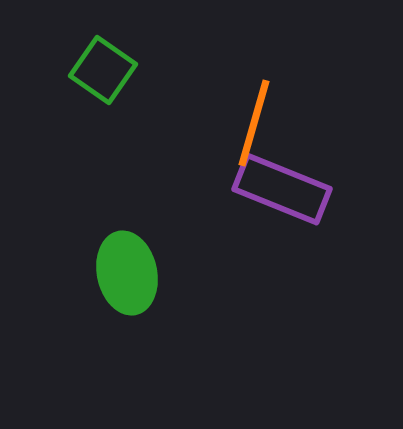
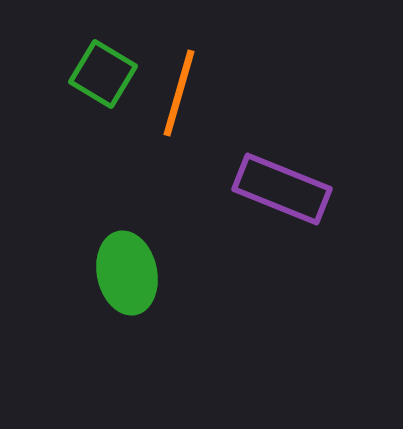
green square: moved 4 px down; rotated 4 degrees counterclockwise
orange line: moved 75 px left, 30 px up
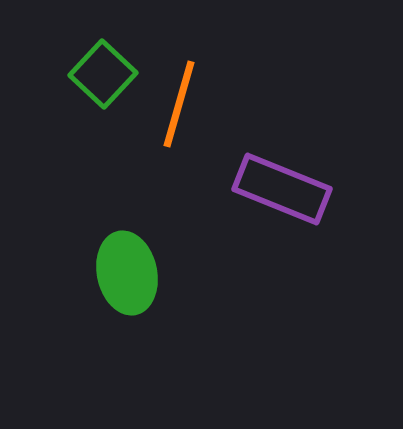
green square: rotated 12 degrees clockwise
orange line: moved 11 px down
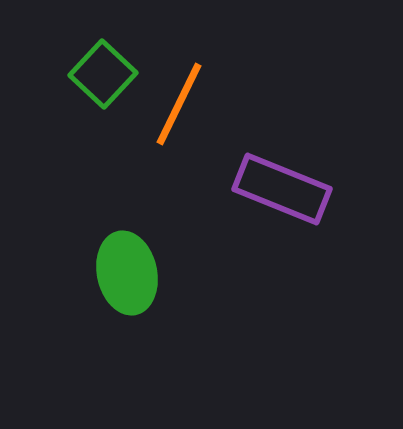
orange line: rotated 10 degrees clockwise
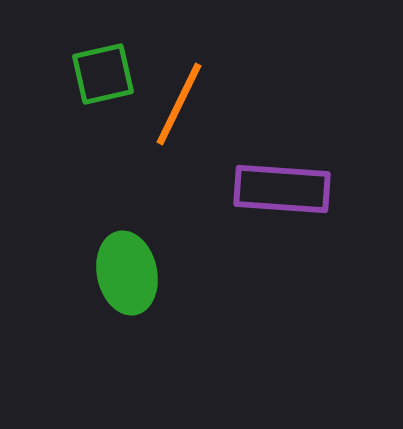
green square: rotated 34 degrees clockwise
purple rectangle: rotated 18 degrees counterclockwise
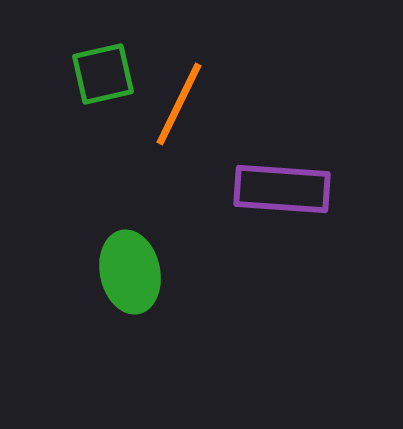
green ellipse: moved 3 px right, 1 px up
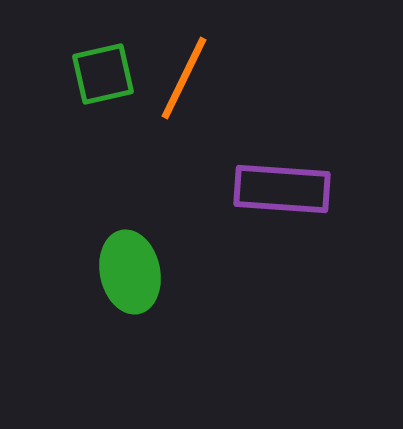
orange line: moved 5 px right, 26 px up
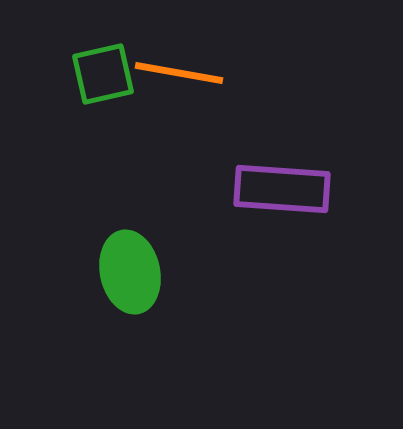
orange line: moved 5 px left, 5 px up; rotated 74 degrees clockwise
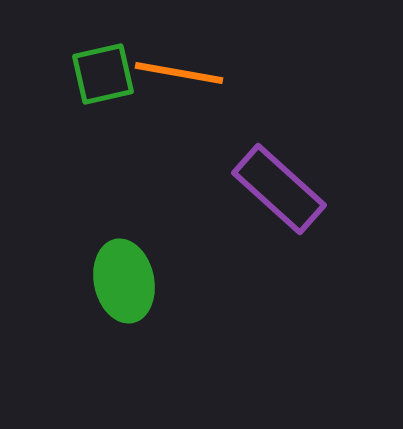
purple rectangle: moved 3 px left; rotated 38 degrees clockwise
green ellipse: moved 6 px left, 9 px down
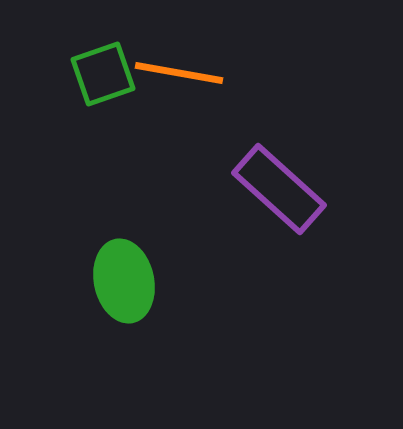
green square: rotated 6 degrees counterclockwise
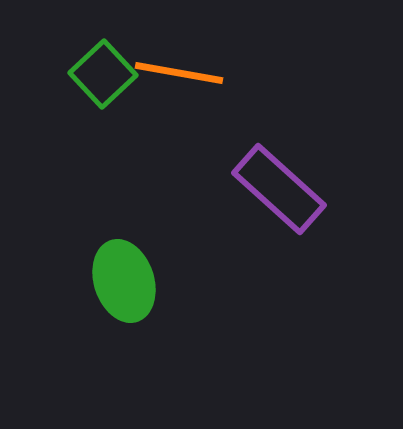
green square: rotated 24 degrees counterclockwise
green ellipse: rotated 6 degrees counterclockwise
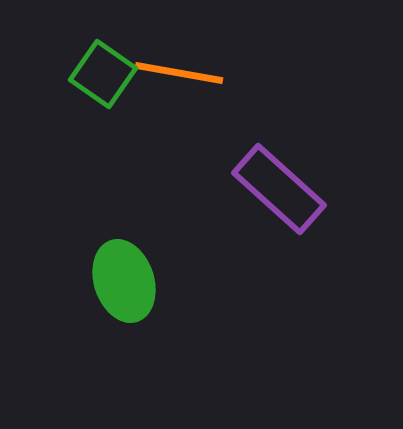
green square: rotated 12 degrees counterclockwise
